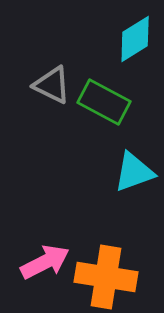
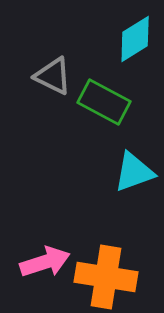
gray triangle: moved 1 px right, 9 px up
pink arrow: rotated 9 degrees clockwise
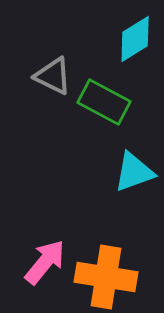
pink arrow: rotated 33 degrees counterclockwise
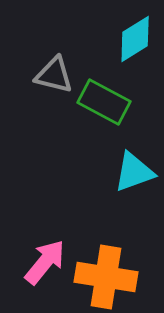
gray triangle: moved 1 px right, 1 px up; rotated 12 degrees counterclockwise
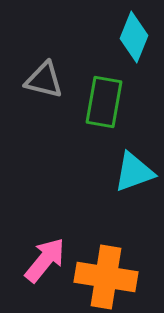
cyan diamond: moved 1 px left, 2 px up; rotated 36 degrees counterclockwise
gray triangle: moved 10 px left, 5 px down
green rectangle: rotated 72 degrees clockwise
pink arrow: moved 2 px up
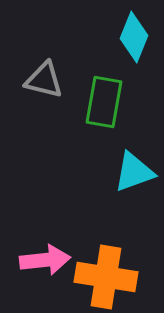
pink arrow: rotated 45 degrees clockwise
